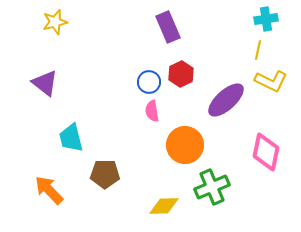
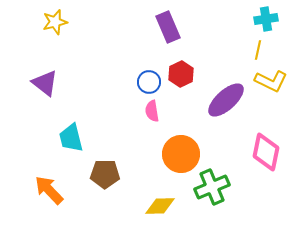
orange circle: moved 4 px left, 9 px down
yellow diamond: moved 4 px left
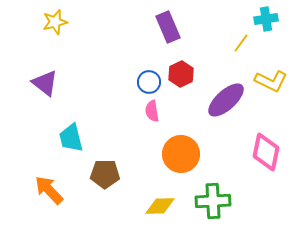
yellow line: moved 17 px left, 7 px up; rotated 24 degrees clockwise
green cross: moved 1 px right, 14 px down; rotated 20 degrees clockwise
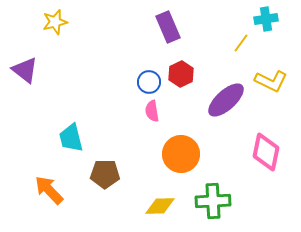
purple triangle: moved 20 px left, 13 px up
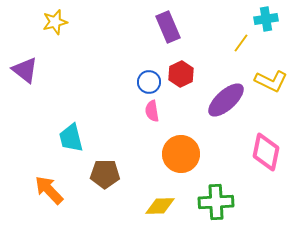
green cross: moved 3 px right, 1 px down
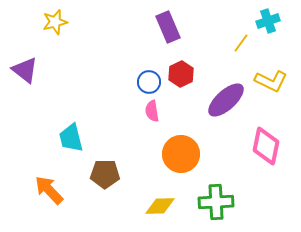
cyan cross: moved 2 px right, 2 px down; rotated 10 degrees counterclockwise
pink diamond: moved 6 px up
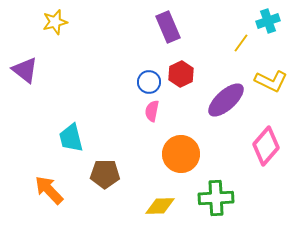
pink semicircle: rotated 20 degrees clockwise
pink diamond: rotated 30 degrees clockwise
green cross: moved 4 px up
